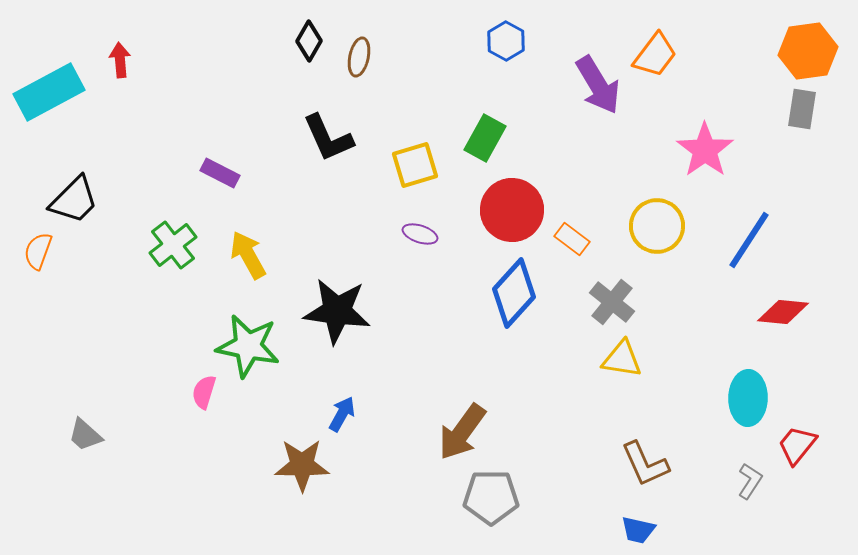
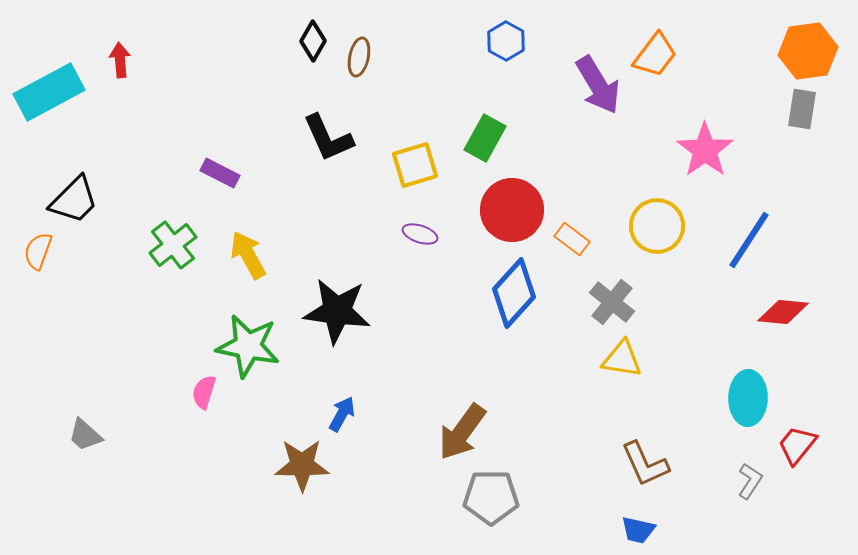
black diamond: moved 4 px right
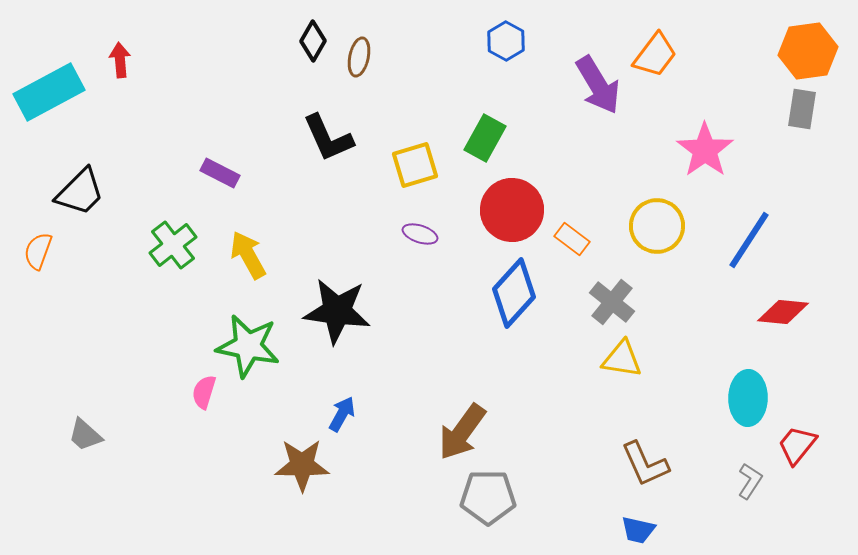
black trapezoid: moved 6 px right, 8 px up
gray pentagon: moved 3 px left
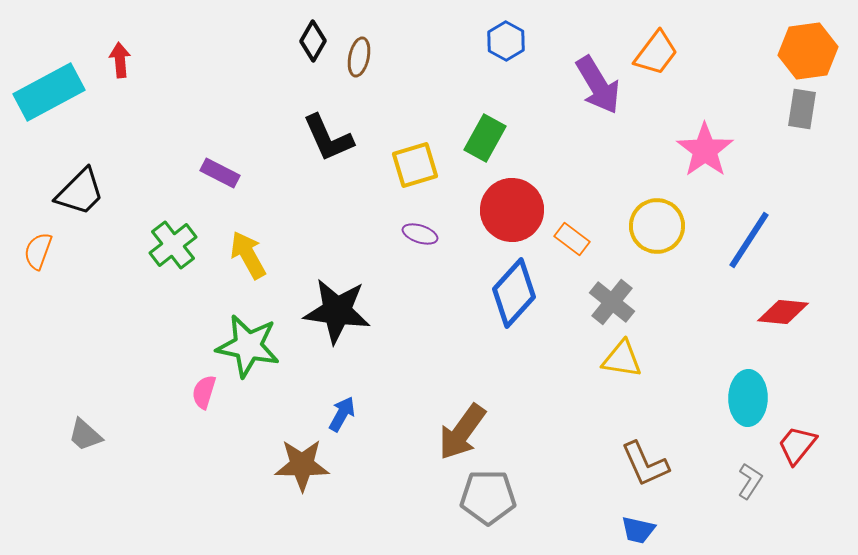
orange trapezoid: moved 1 px right, 2 px up
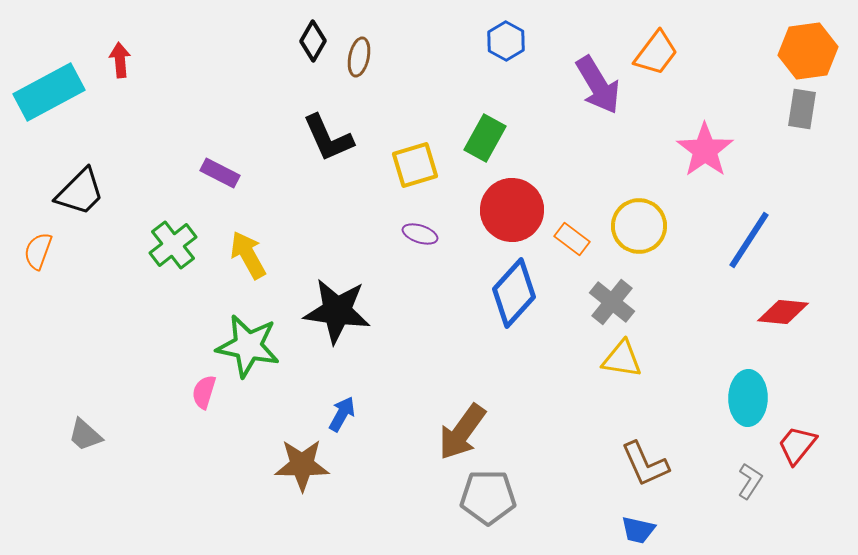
yellow circle: moved 18 px left
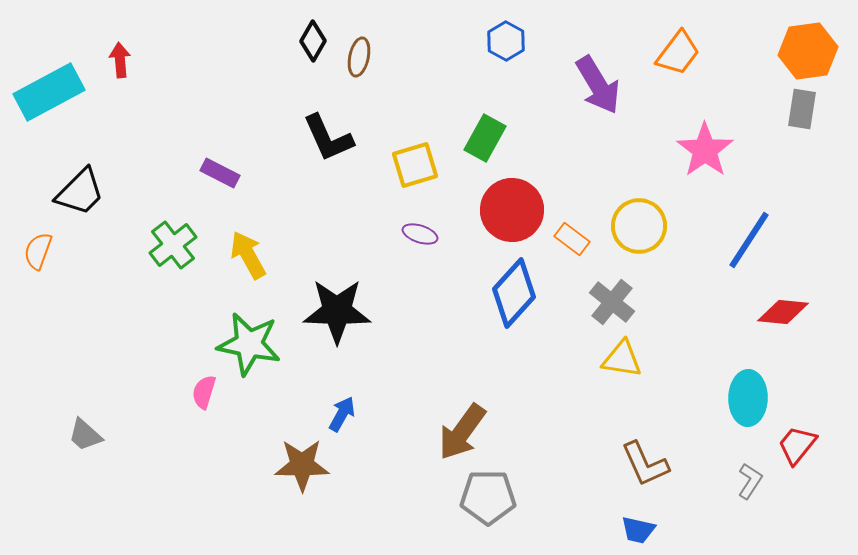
orange trapezoid: moved 22 px right
black star: rotated 6 degrees counterclockwise
green star: moved 1 px right, 2 px up
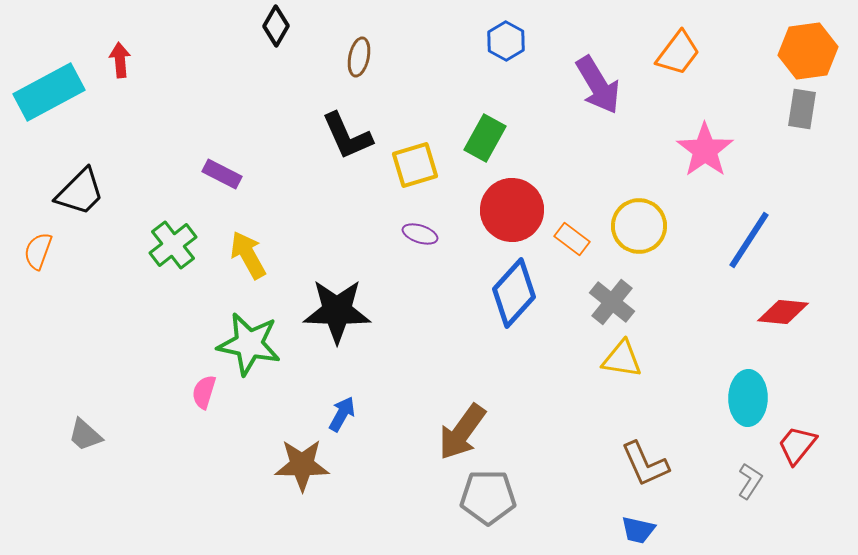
black diamond: moved 37 px left, 15 px up
black L-shape: moved 19 px right, 2 px up
purple rectangle: moved 2 px right, 1 px down
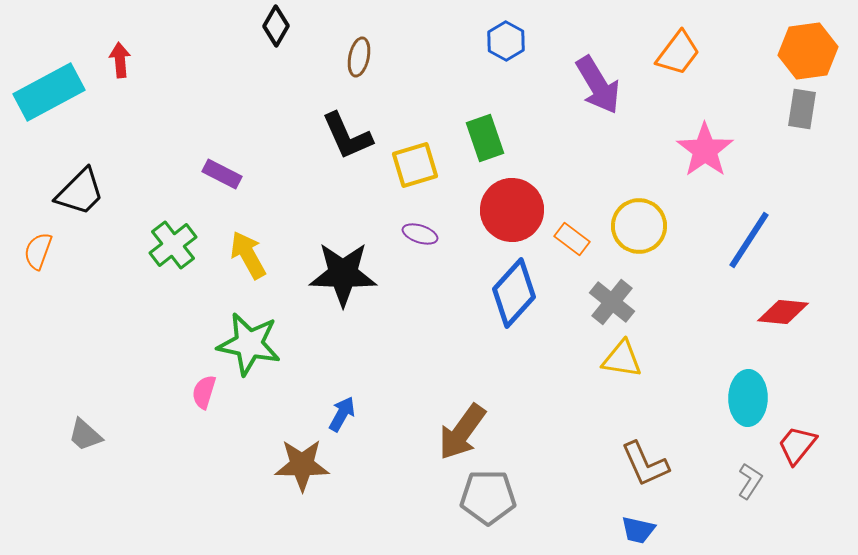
green rectangle: rotated 48 degrees counterclockwise
black star: moved 6 px right, 37 px up
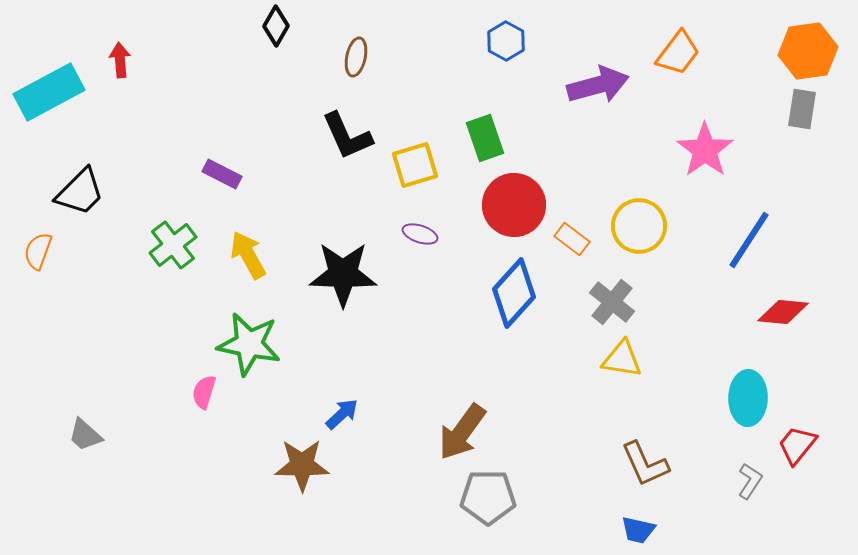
brown ellipse: moved 3 px left
purple arrow: rotated 74 degrees counterclockwise
red circle: moved 2 px right, 5 px up
blue arrow: rotated 18 degrees clockwise
